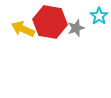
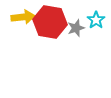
cyan star: moved 3 px left, 4 px down
yellow arrow: moved 12 px up; rotated 150 degrees clockwise
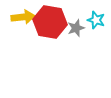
cyan star: rotated 18 degrees counterclockwise
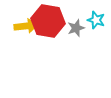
yellow arrow: moved 3 px right, 9 px down
red hexagon: moved 2 px left, 1 px up
